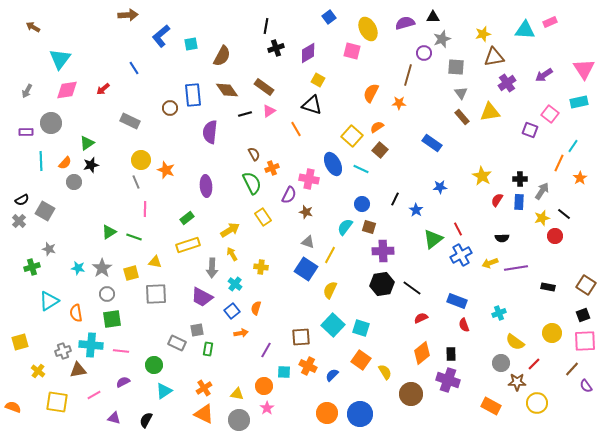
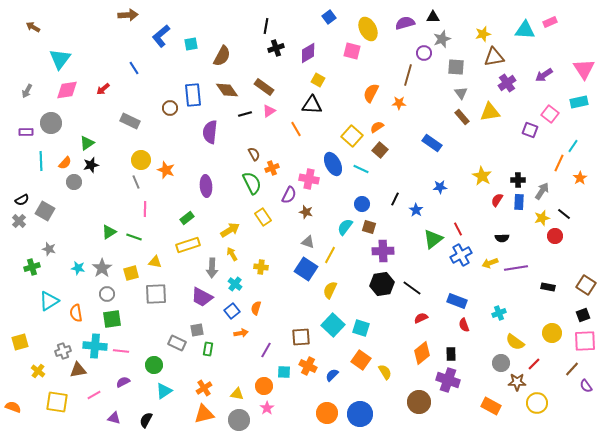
black triangle at (312, 105): rotated 15 degrees counterclockwise
black cross at (520, 179): moved 2 px left, 1 px down
cyan cross at (91, 345): moved 4 px right, 1 px down
brown circle at (411, 394): moved 8 px right, 8 px down
orange triangle at (204, 414): rotated 40 degrees counterclockwise
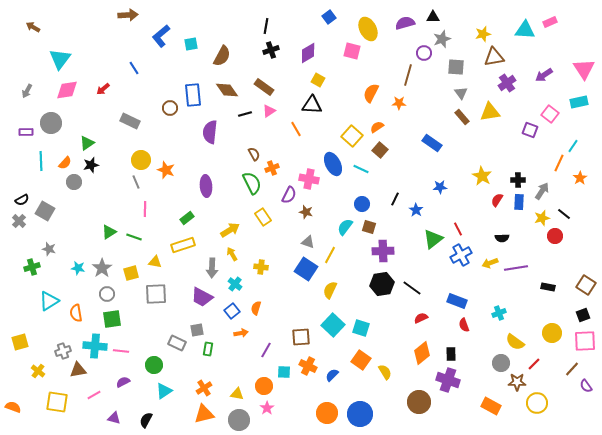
black cross at (276, 48): moved 5 px left, 2 px down
yellow rectangle at (188, 245): moved 5 px left
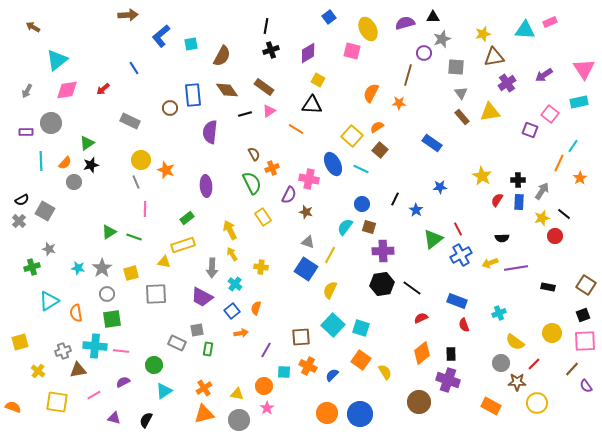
cyan triangle at (60, 59): moved 3 px left, 1 px down; rotated 15 degrees clockwise
orange line at (296, 129): rotated 28 degrees counterclockwise
yellow arrow at (230, 230): rotated 84 degrees counterclockwise
yellow triangle at (155, 262): moved 9 px right
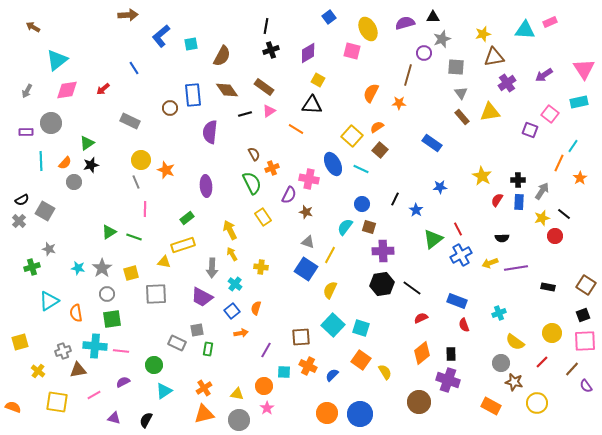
red line at (534, 364): moved 8 px right, 2 px up
brown star at (517, 382): moved 3 px left; rotated 12 degrees clockwise
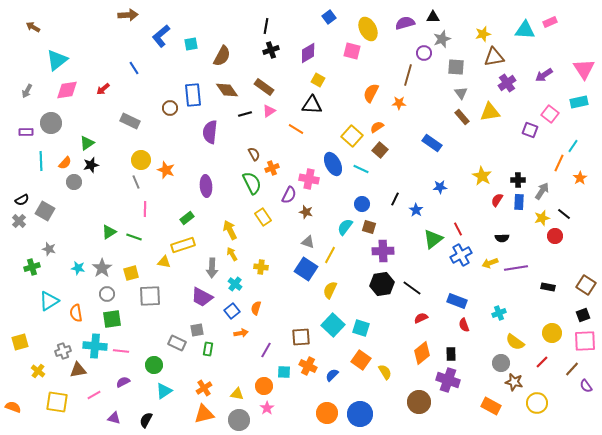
gray square at (156, 294): moved 6 px left, 2 px down
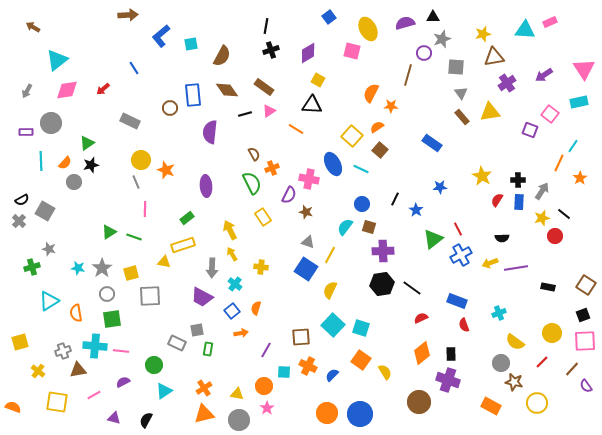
orange star at (399, 103): moved 8 px left, 3 px down
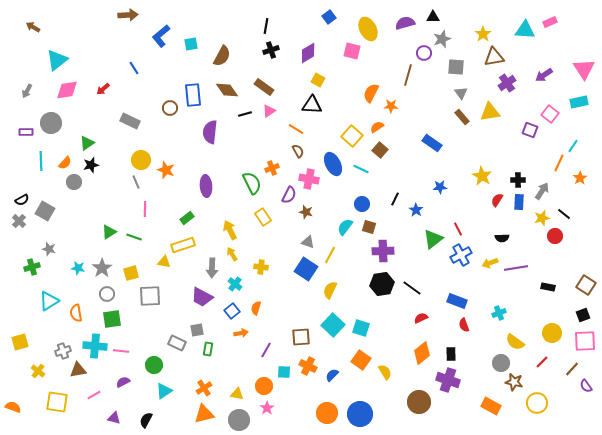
yellow star at (483, 34): rotated 21 degrees counterclockwise
brown semicircle at (254, 154): moved 44 px right, 3 px up
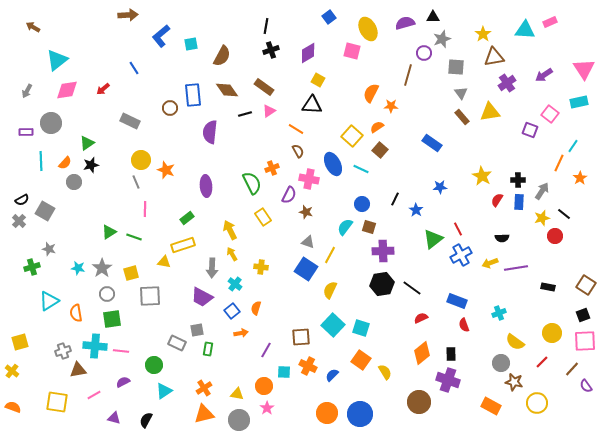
yellow cross at (38, 371): moved 26 px left
